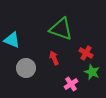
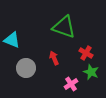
green triangle: moved 3 px right, 2 px up
green star: moved 1 px left
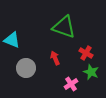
red arrow: moved 1 px right
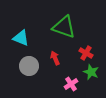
cyan triangle: moved 9 px right, 2 px up
gray circle: moved 3 px right, 2 px up
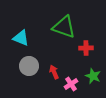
red cross: moved 5 px up; rotated 32 degrees counterclockwise
red arrow: moved 1 px left, 14 px down
green star: moved 2 px right, 4 px down
